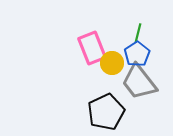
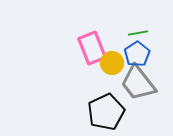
green line: rotated 66 degrees clockwise
gray trapezoid: moved 1 px left, 1 px down
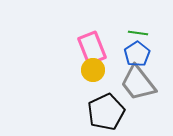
green line: rotated 18 degrees clockwise
yellow circle: moved 19 px left, 7 px down
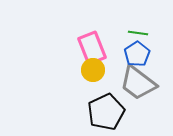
gray trapezoid: rotated 15 degrees counterclockwise
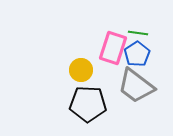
pink rectangle: moved 21 px right; rotated 40 degrees clockwise
yellow circle: moved 12 px left
gray trapezoid: moved 2 px left, 3 px down
black pentagon: moved 18 px left, 8 px up; rotated 27 degrees clockwise
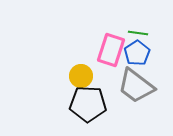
pink rectangle: moved 2 px left, 2 px down
blue pentagon: moved 1 px up
yellow circle: moved 6 px down
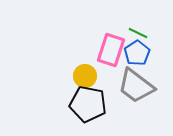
green line: rotated 18 degrees clockwise
yellow circle: moved 4 px right
black pentagon: rotated 9 degrees clockwise
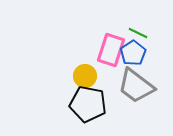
blue pentagon: moved 4 px left
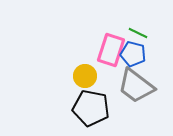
blue pentagon: moved 1 px down; rotated 25 degrees counterclockwise
black pentagon: moved 3 px right, 4 px down
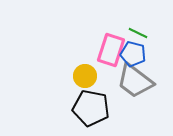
gray trapezoid: moved 1 px left, 5 px up
